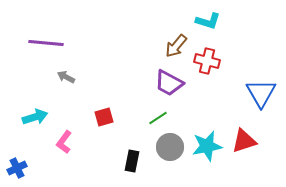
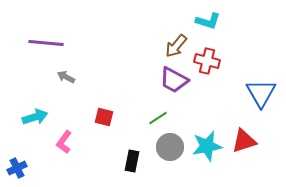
purple trapezoid: moved 5 px right, 3 px up
red square: rotated 30 degrees clockwise
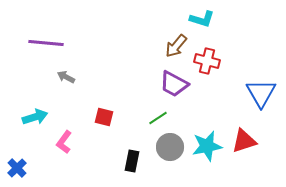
cyan L-shape: moved 6 px left, 2 px up
purple trapezoid: moved 4 px down
blue cross: rotated 18 degrees counterclockwise
